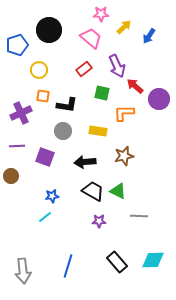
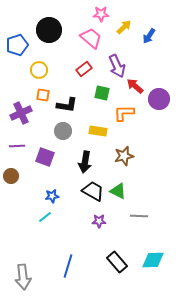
orange square: moved 1 px up
black arrow: rotated 75 degrees counterclockwise
gray arrow: moved 6 px down
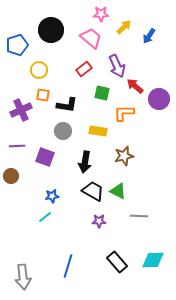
black circle: moved 2 px right
purple cross: moved 3 px up
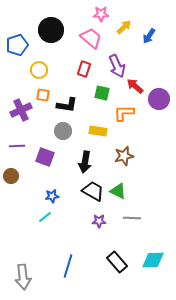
red rectangle: rotated 35 degrees counterclockwise
gray line: moved 7 px left, 2 px down
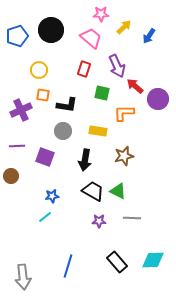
blue pentagon: moved 9 px up
purple circle: moved 1 px left
black arrow: moved 2 px up
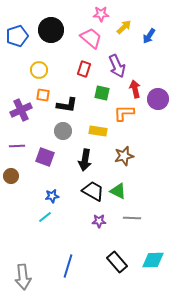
red arrow: moved 3 px down; rotated 36 degrees clockwise
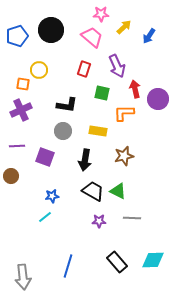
pink trapezoid: moved 1 px right, 1 px up
orange square: moved 20 px left, 11 px up
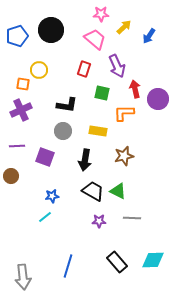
pink trapezoid: moved 3 px right, 2 px down
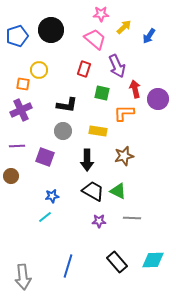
black arrow: moved 2 px right; rotated 10 degrees counterclockwise
